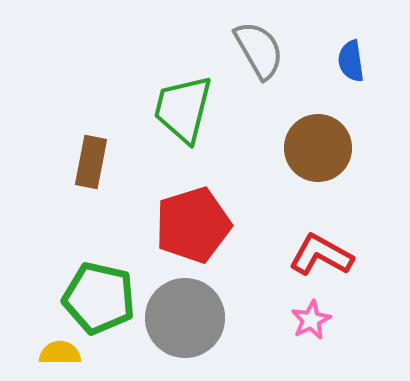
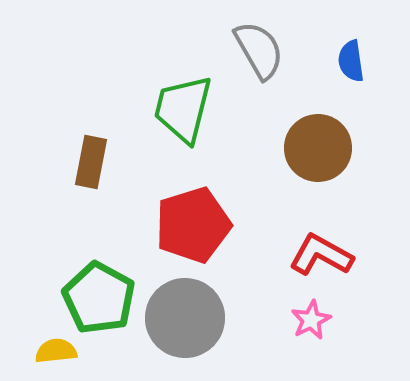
green pentagon: rotated 16 degrees clockwise
yellow semicircle: moved 4 px left, 2 px up; rotated 6 degrees counterclockwise
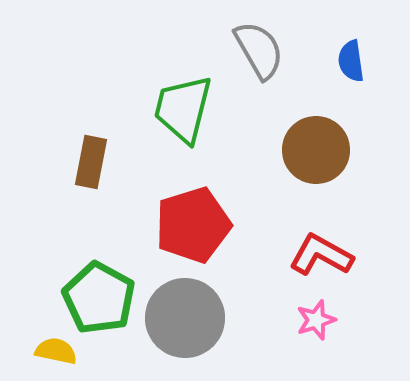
brown circle: moved 2 px left, 2 px down
pink star: moved 5 px right; rotated 9 degrees clockwise
yellow semicircle: rotated 18 degrees clockwise
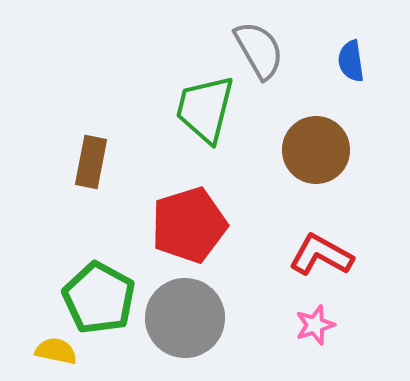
green trapezoid: moved 22 px right
red pentagon: moved 4 px left
pink star: moved 1 px left, 5 px down
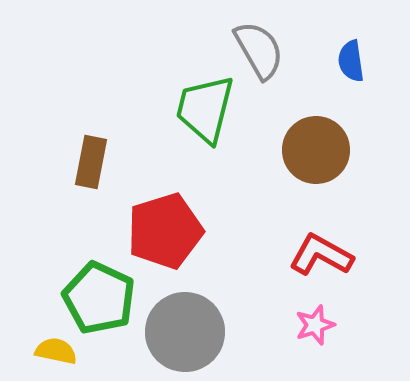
red pentagon: moved 24 px left, 6 px down
green pentagon: rotated 4 degrees counterclockwise
gray circle: moved 14 px down
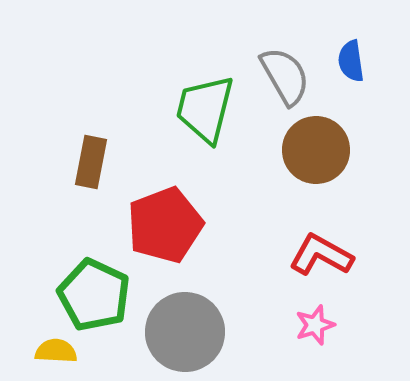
gray semicircle: moved 26 px right, 26 px down
red pentagon: moved 6 px up; rotated 4 degrees counterclockwise
green pentagon: moved 5 px left, 3 px up
yellow semicircle: rotated 9 degrees counterclockwise
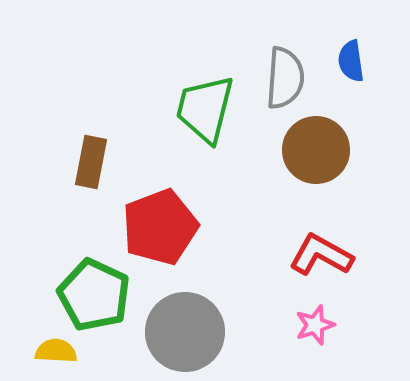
gray semicircle: moved 2 px down; rotated 34 degrees clockwise
red pentagon: moved 5 px left, 2 px down
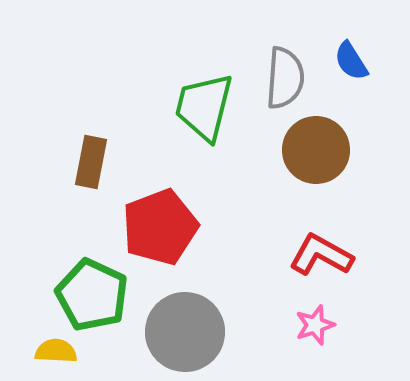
blue semicircle: rotated 24 degrees counterclockwise
green trapezoid: moved 1 px left, 2 px up
green pentagon: moved 2 px left
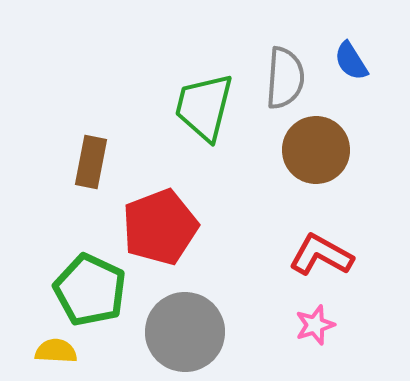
green pentagon: moved 2 px left, 5 px up
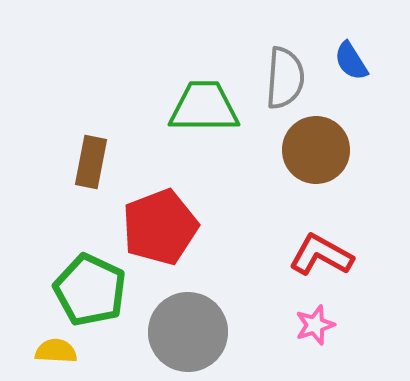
green trapezoid: rotated 76 degrees clockwise
gray circle: moved 3 px right
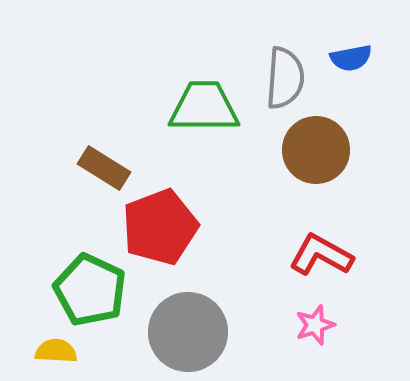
blue semicircle: moved 3 px up; rotated 69 degrees counterclockwise
brown rectangle: moved 13 px right, 6 px down; rotated 69 degrees counterclockwise
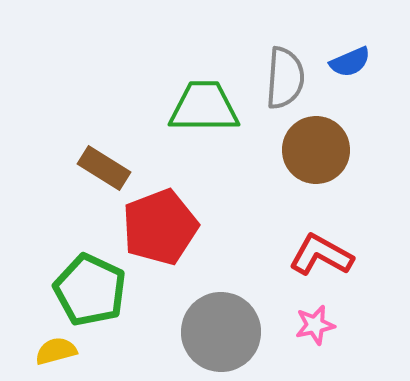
blue semicircle: moved 1 px left, 4 px down; rotated 12 degrees counterclockwise
pink star: rotated 6 degrees clockwise
gray circle: moved 33 px right
yellow semicircle: rotated 18 degrees counterclockwise
